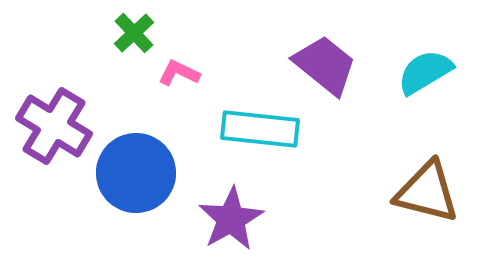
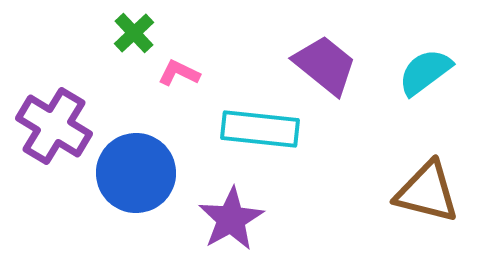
cyan semicircle: rotated 6 degrees counterclockwise
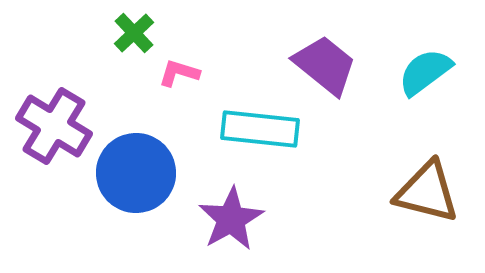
pink L-shape: rotated 9 degrees counterclockwise
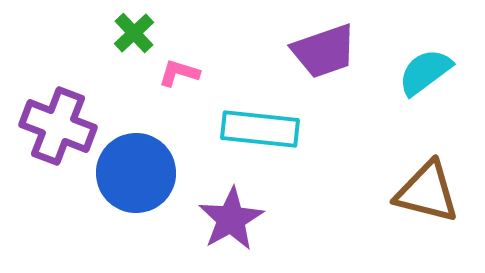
purple trapezoid: moved 1 px left, 14 px up; rotated 122 degrees clockwise
purple cross: moved 4 px right; rotated 10 degrees counterclockwise
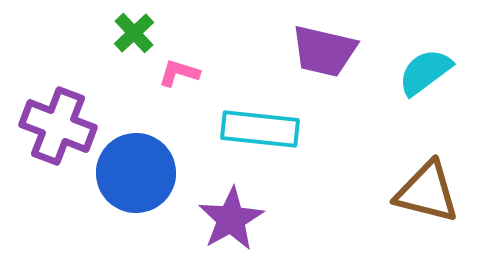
purple trapezoid: rotated 32 degrees clockwise
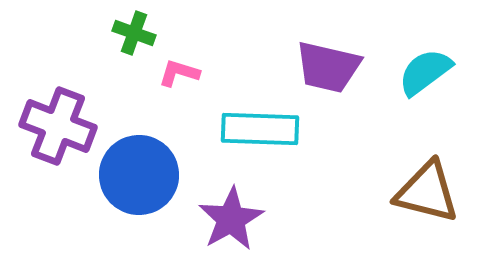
green cross: rotated 27 degrees counterclockwise
purple trapezoid: moved 4 px right, 16 px down
cyan rectangle: rotated 4 degrees counterclockwise
blue circle: moved 3 px right, 2 px down
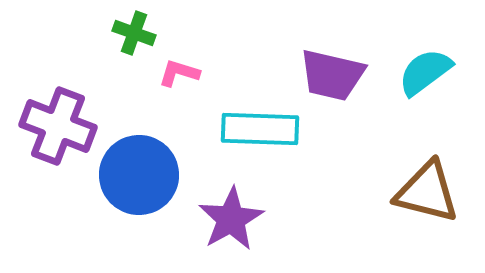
purple trapezoid: moved 4 px right, 8 px down
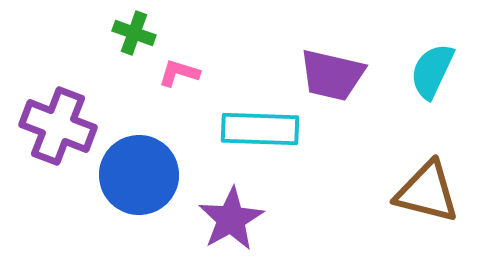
cyan semicircle: moved 7 px right, 1 px up; rotated 28 degrees counterclockwise
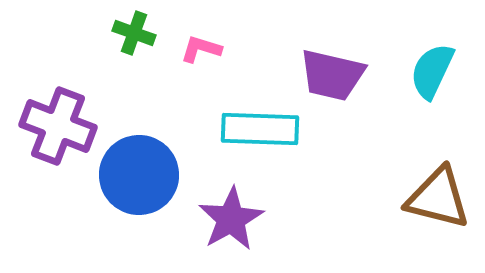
pink L-shape: moved 22 px right, 24 px up
brown triangle: moved 11 px right, 6 px down
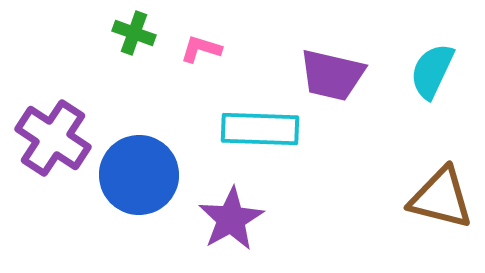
purple cross: moved 5 px left, 12 px down; rotated 12 degrees clockwise
brown triangle: moved 3 px right
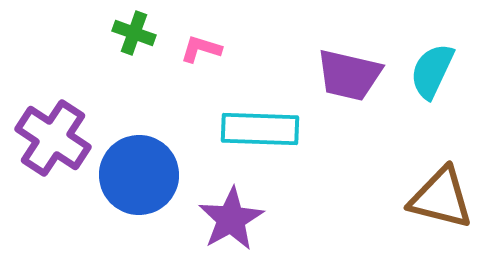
purple trapezoid: moved 17 px right
